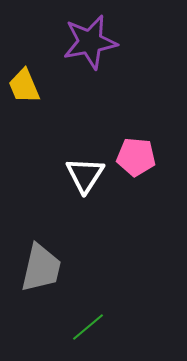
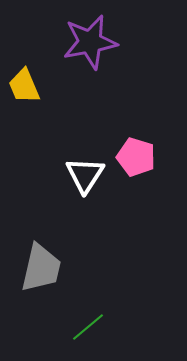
pink pentagon: rotated 12 degrees clockwise
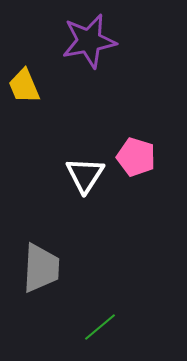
purple star: moved 1 px left, 1 px up
gray trapezoid: rotated 10 degrees counterclockwise
green line: moved 12 px right
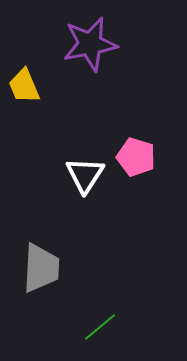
purple star: moved 1 px right, 3 px down
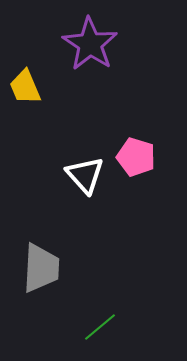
purple star: rotated 28 degrees counterclockwise
yellow trapezoid: moved 1 px right, 1 px down
white triangle: rotated 15 degrees counterclockwise
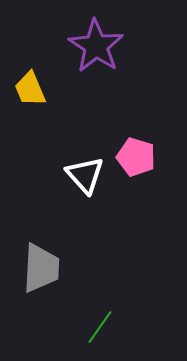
purple star: moved 6 px right, 2 px down
yellow trapezoid: moved 5 px right, 2 px down
green line: rotated 15 degrees counterclockwise
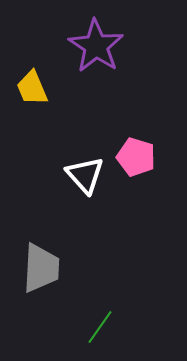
yellow trapezoid: moved 2 px right, 1 px up
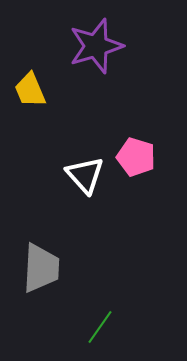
purple star: rotated 22 degrees clockwise
yellow trapezoid: moved 2 px left, 2 px down
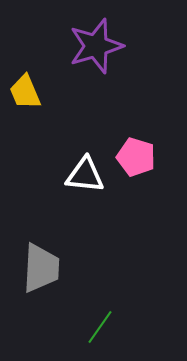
yellow trapezoid: moved 5 px left, 2 px down
white triangle: rotated 42 degrees counterclockwise
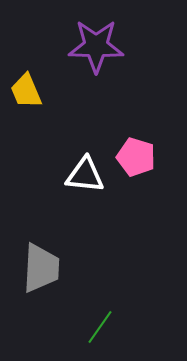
purple star: rotated 18 degrees clockwise
yellow trapezoid: moved 1 px right, 1 px up
